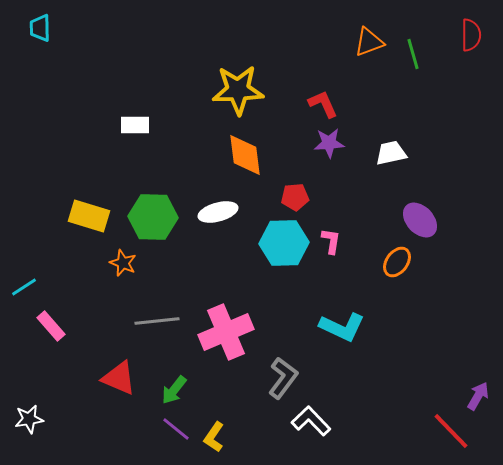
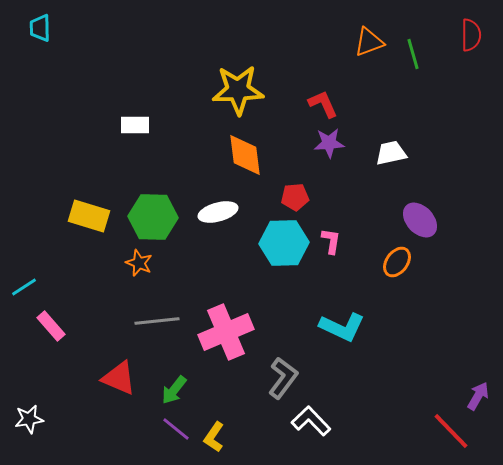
orange star: moved 16 px right
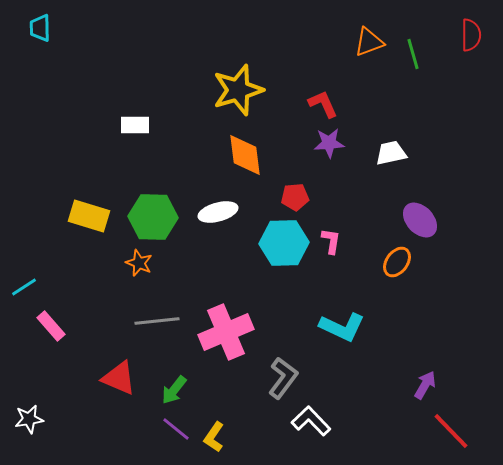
yellow star: rotated 15 degrees counterclockwise
purple arrow: moved 53 px left, 11 px up
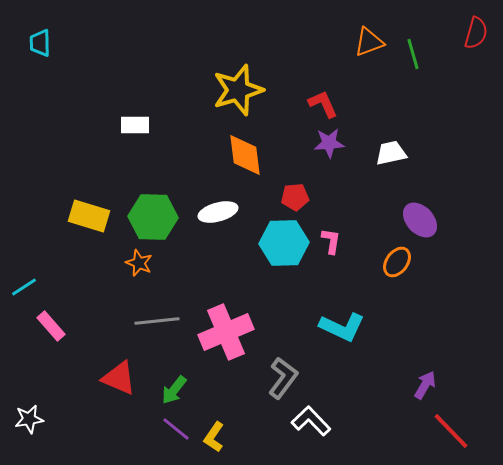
cyan trapezoid: moved 15 px down
red semicircle: moved 5 px right, 2 px up; rotated 16 degrees clockwise
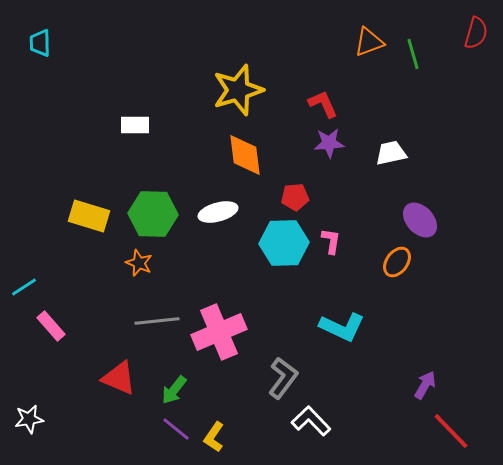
green hexagon: moved 3 px up
pink cross: moved 7 px left
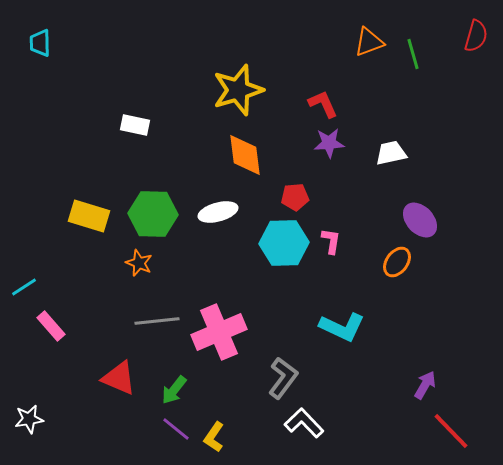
red semicircle: moved 3 px down
white rectangle: rotated 12 degrees clockwise
white L-shape: moved 7 px left, 2 px down
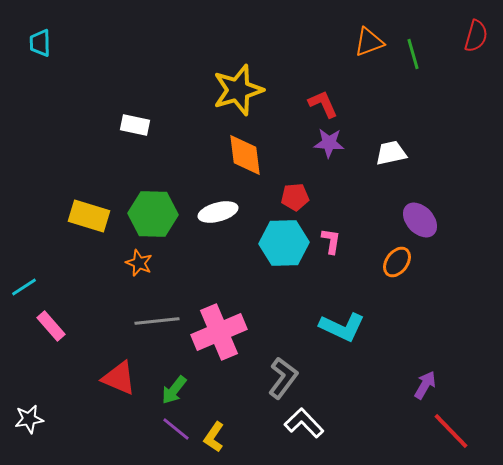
purple star: rotated 8 degrees clockwise
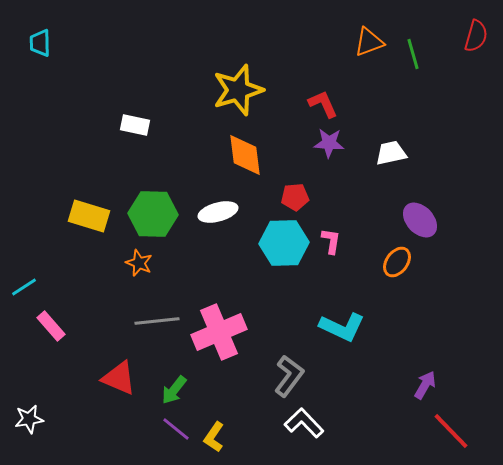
gray L-shape: moved 6 px right, 2 px up
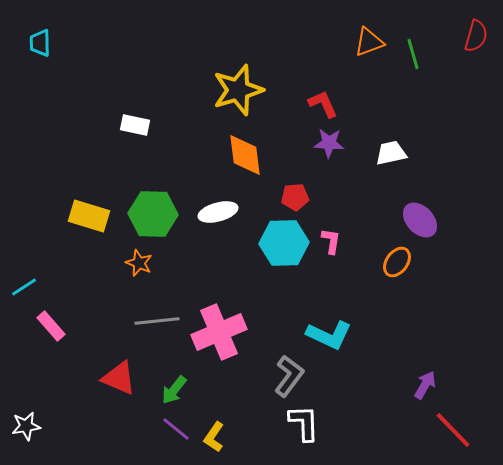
cyan L-shape: moved 13 px left, 8 px down
white star: moved 3 px left, 7 px down
white L-shape: rotated 42 degrees clockwise
red line: moved 2 px right, 1 px up
